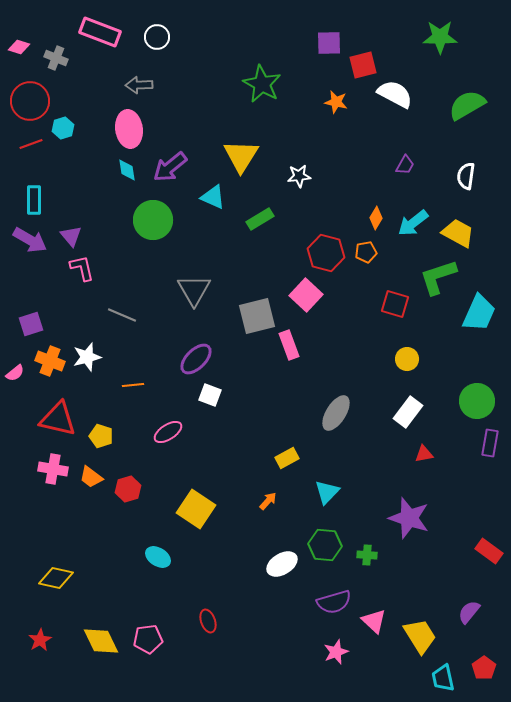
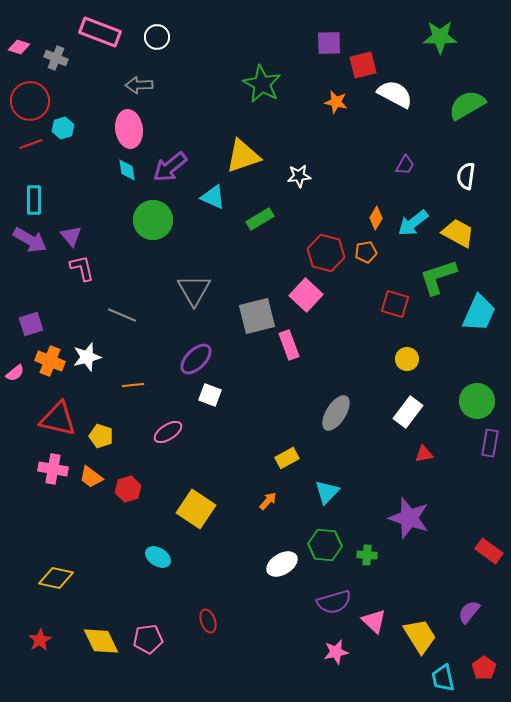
yellow triangle at (241, 156): moved 2 px right; rotated 39 degrees clockwise
pink star at (336, 652): rotated 10 degrees clockwise
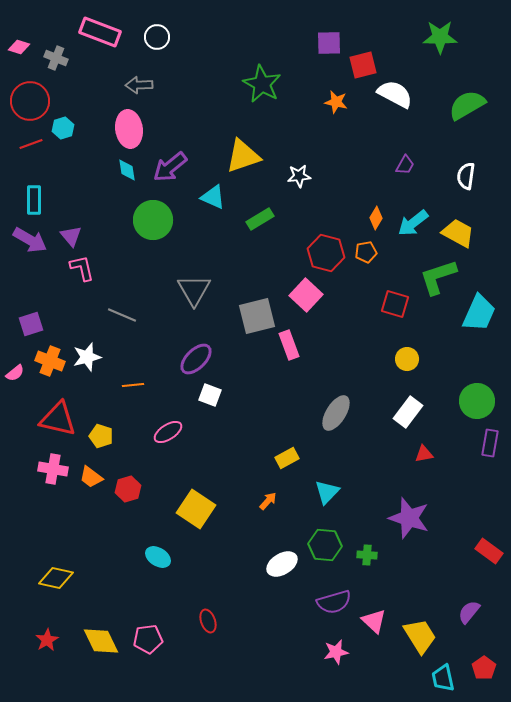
red star at (40, 640): moved 7 px right
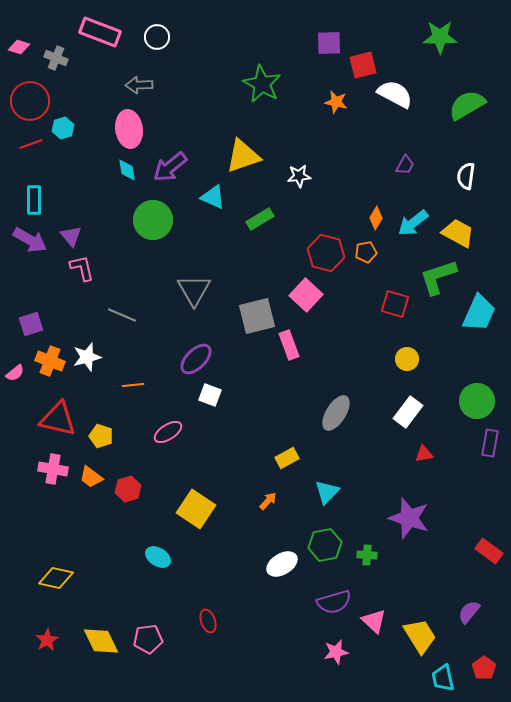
green hexagon at (325, 545): rotated 16 degrees counterclockwise
